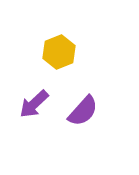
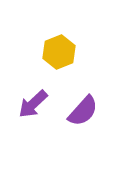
purple arrow: moved 1 px left
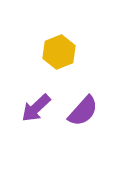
purple arrow: moved 3 px right, 4 px down
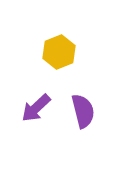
purple semicircle: rotated 56 degrees counterclockwise
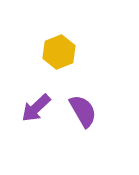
purple semicircle: rotated 16 degrees counterclockwise
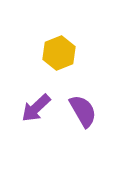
yellow hexagon: moved 1 px down
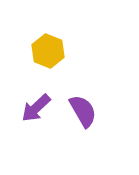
yellow hexagon: moved 11 px left, 2 px up; rotated 16 degrees counterclockwise
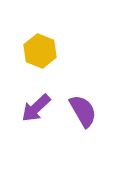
yellow hexagon: moved 8 px left
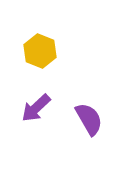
purple semicircle: moved 6 px right, 8 px down
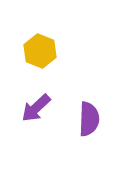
purple semicircle: rotated 32 degrees clockwise
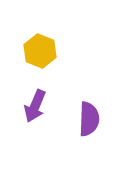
purple arrow: moved 1 px left, 2 px up; rotated 24 degrees counterclockwise
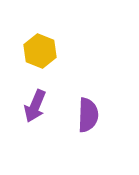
purple semicircle: moved 1 px left, 4 px up
